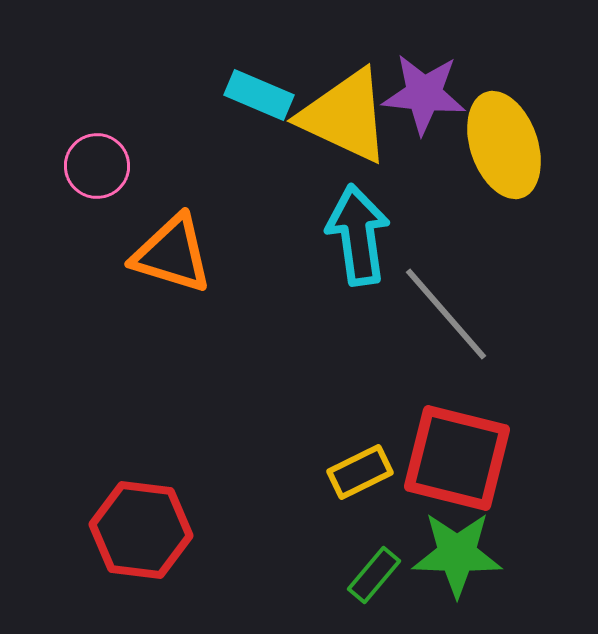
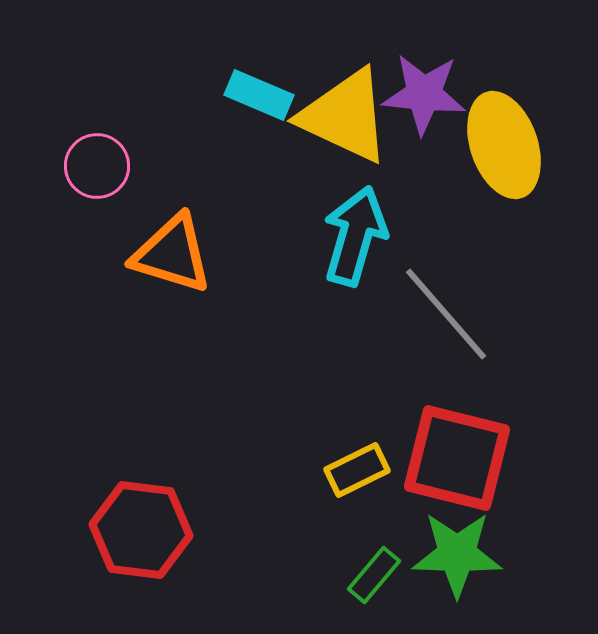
cyan arrow: moved 3 px left, 1 px down; rotated 24 degrees clockwise
yellow rectangle: moved 3 px left, 2 px up
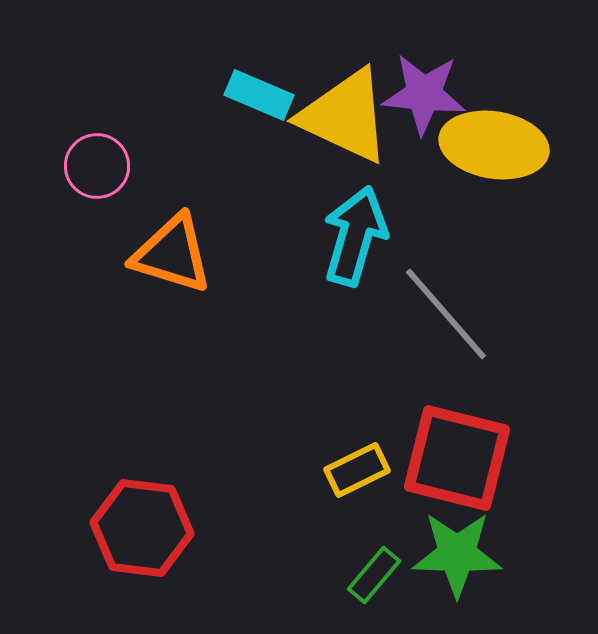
yellow ellipse: moved 10 px left; rotated 62 degrees counterclockwise
red hexagon: moved 1 px right, 2 px up
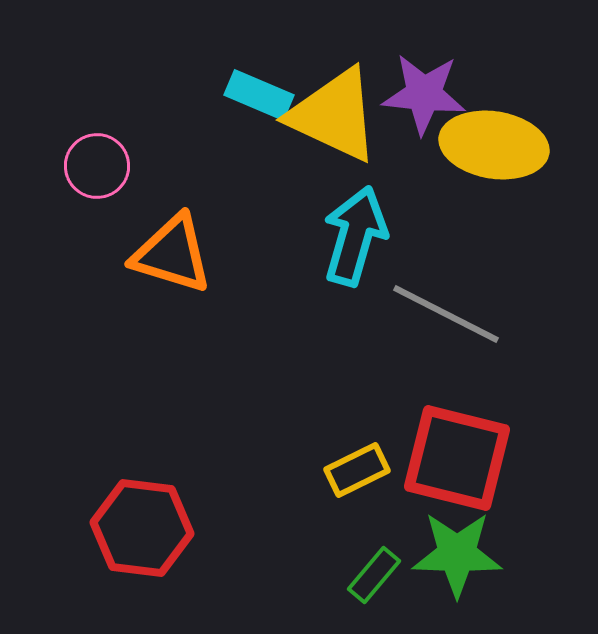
yellow triangle: moved 11 px left, 1 px up
gray line: rotated 22 degrees counterclockwise
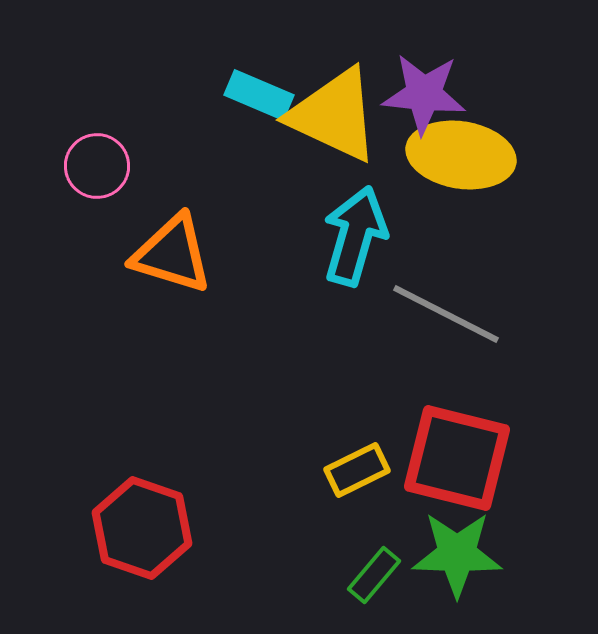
yellow ellipse: moved 33 px left, 10 px down
red hexagon: rotated 12 degrees clockwise
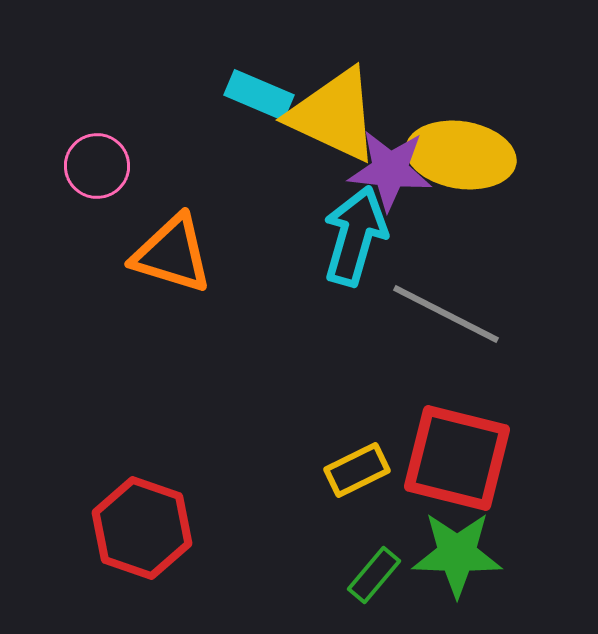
purple star: moved 34 px left, 76 px down
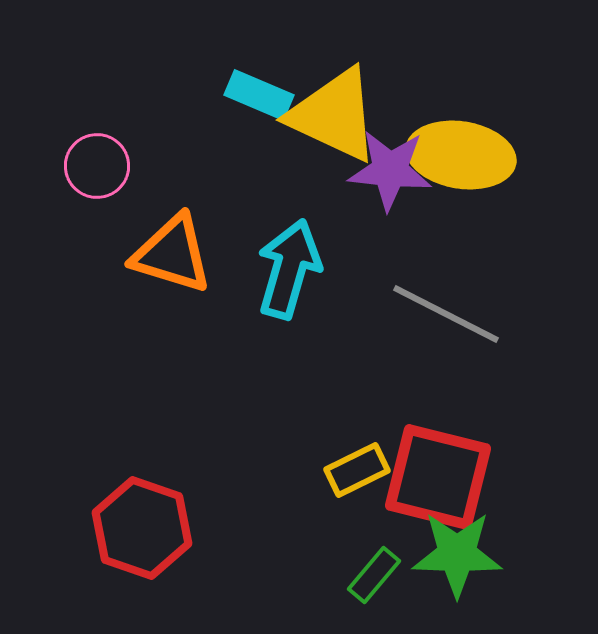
cyan arrow: moved 66 px left, 33 px down
red square: moved 19 px left, 19 px down
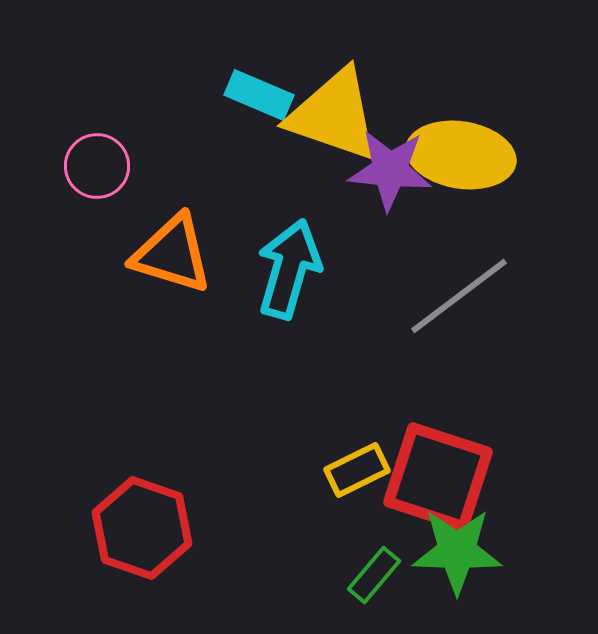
yellow triangle: rotated 6 degrees counterclockwise
gray line: moved 13 px right, 18 px up; rotated 64 degrees counterclockwise
red square: rotated 4 degrees clockwise
green star: moved 3 px up
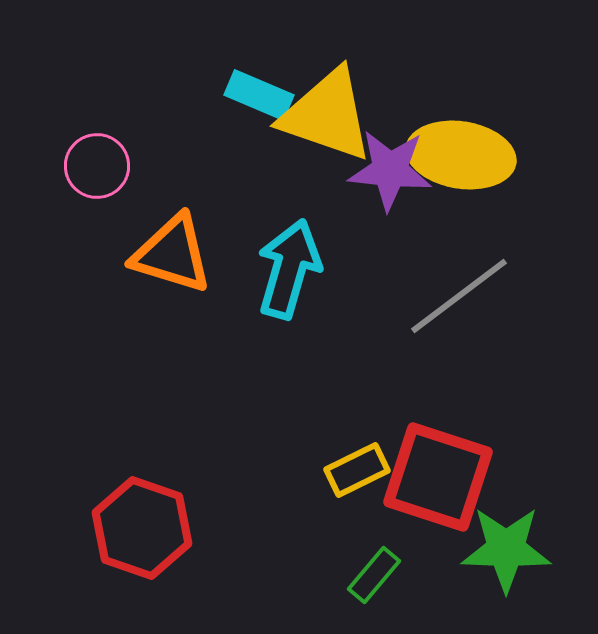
yellow triangle: moved 7 px left
green star: moved 49 px right, 2 px up
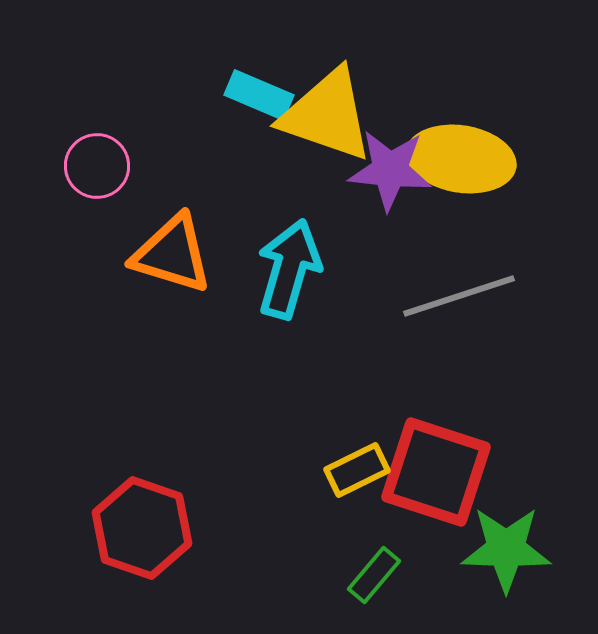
yellow ellipse: moved 4 px down
gray line: rotated 19 degrees clockwise
red square: moved 2 px left, 5 px up
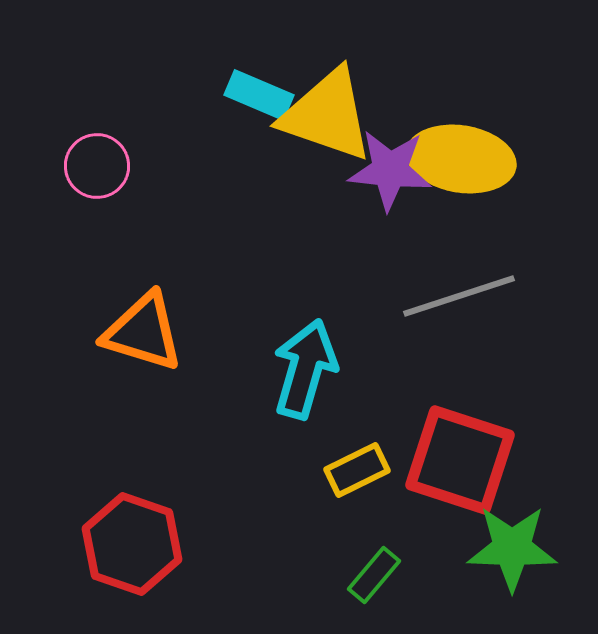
orange triangle: moved 29 px left, 78 px down
cyan arrow: moved 16 px right, 100 px down
red square: moved 24 px right, 12 px up
red hexagon: moved 10 px left, 16 px down
green star: moved 6 px right, 1 px up
